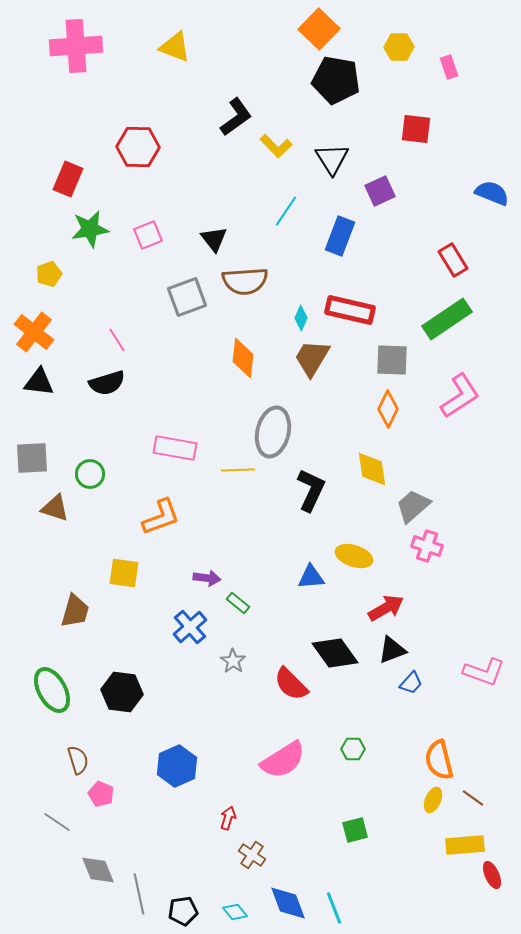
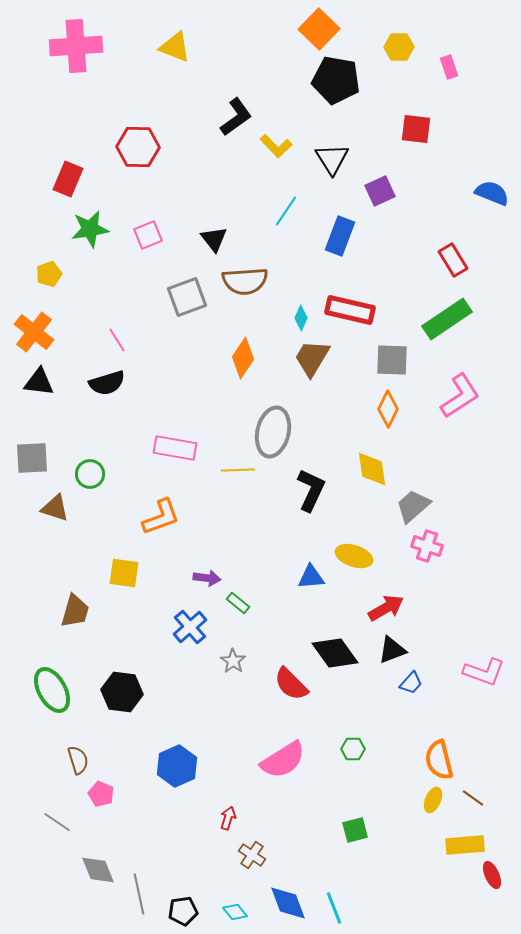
orange diamond at (243, 358): rotated 27 degrees clockwise
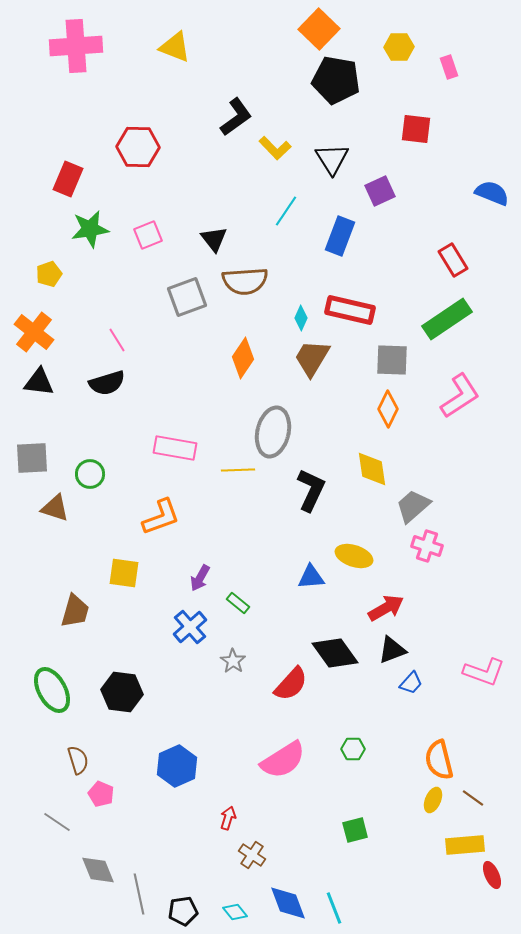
yellow L-shape at (276, 146): moved 1 px left, 2 px down
purple arrow at (207, 578): moved 7 px left; rotated 112 degrees clockwise
red semicircle at (291, 684): rotated 93 degrees counterclockwise
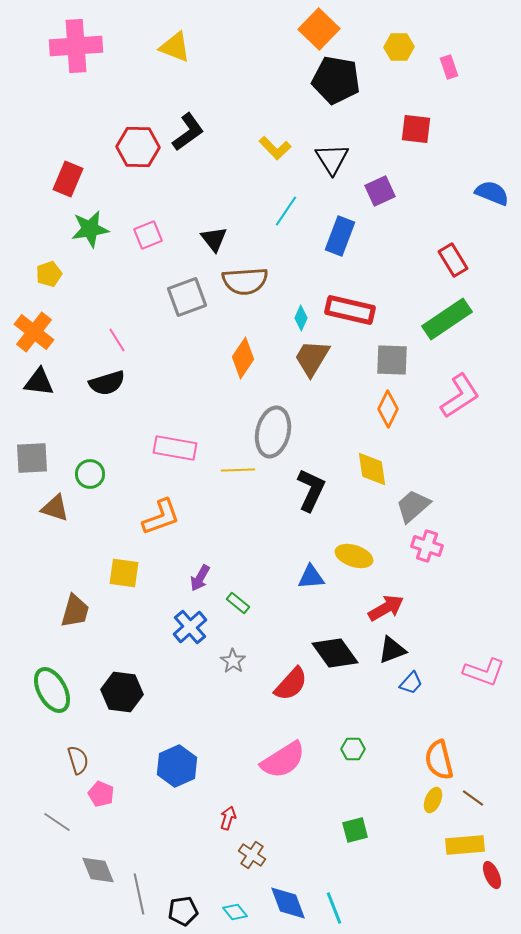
black L-shape at (236, 117): moved 48 px left, 15 px down
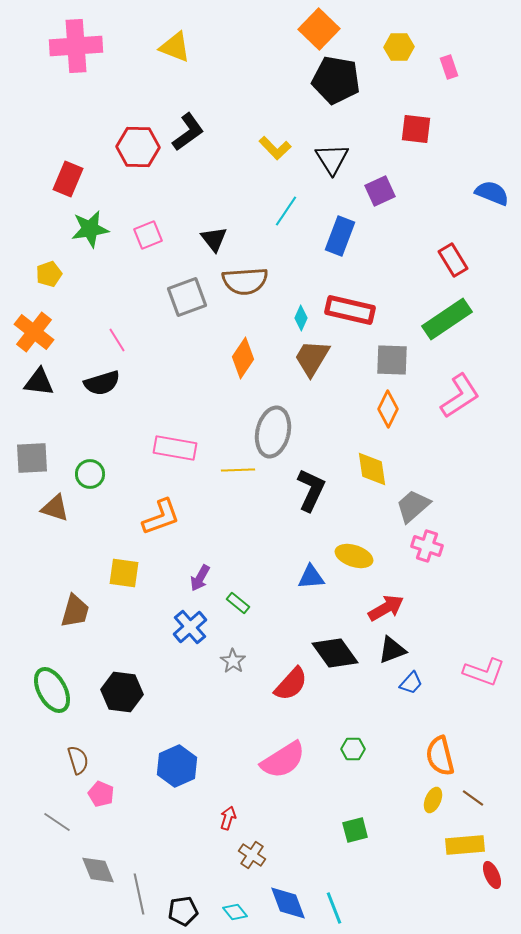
black semicircle at (107, 383): moved 5 px left
orange semicircle at (439, 760): moved 1 px right, 4 px up
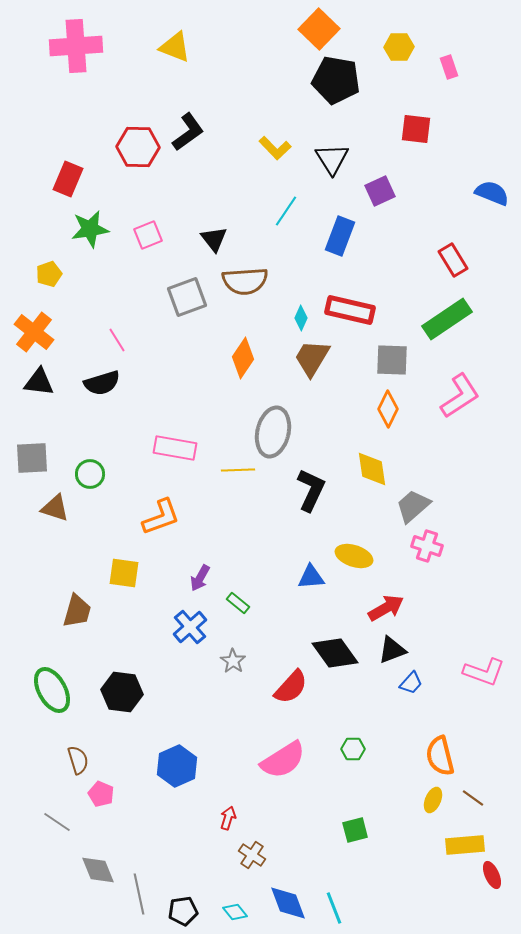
brown trapezoid at (75, 611): moved 2 px right
red semicircle at (291, 684): moved 3 px down
